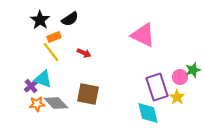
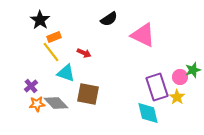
black semicircle: moved 39 px right
cyan triangle: moved 23 px right, 6 px up
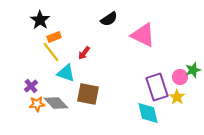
red arrow: rotated 104 degrees clockwise
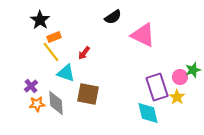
black semicircle: moved 4 px right, 2 px up
gray diamond: rotated 40 degrees clockwise
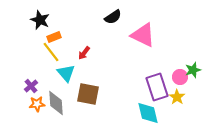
black star: rotated 12 degrees counterclockwise
cyan triangle: rotated 30 degrees clockwise
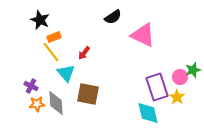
purple cross: rotated 24 degrees counterclockwise
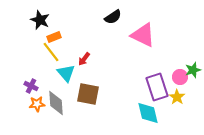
red arrow: moved 6 px down
